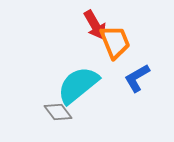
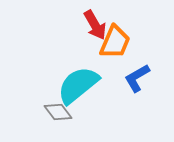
orange trapezoid: rotated 45 degrees clockwise
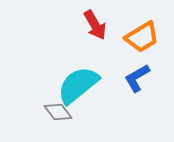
orange trapezoid: moved 27 px right, 5 px up; rotated 36 degrees clockwise
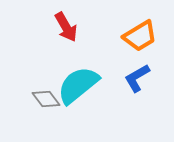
red arrow: moved 29 px left, 2 px down
orange trapezoid: moved 2 px left, 1 px up
gray diamond: moved 12 px left, 13 px up
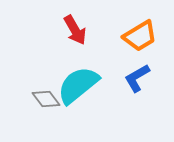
red arrow: moved 9 px right, 3 px down
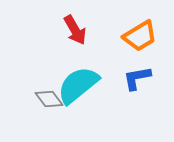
blue L-shape: rotated 20 degrees clockwise
gray diamond: moved 3 px right
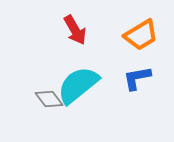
orange trapezoid: moved 1 px right, 1 px up
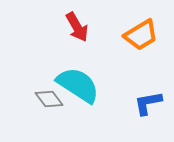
red arrow: moved 2 px right, 3 px up
blue L-shape: moved 11 px right, 25 px down
cyan semicircle: rotated 72 degrees clockwise
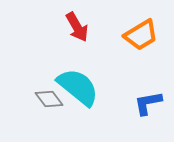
cyan semicircle: moved 2 px down; rotated 6 degrees clockwise
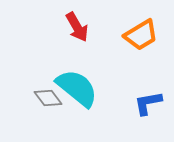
cyan semicircle: moved 1 px left, 1 px down
gray diamond: moved 1 px left, 1 px up
